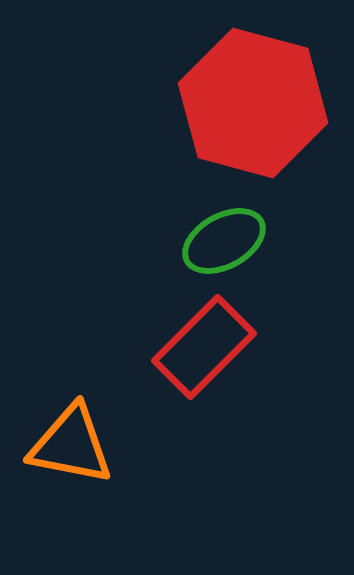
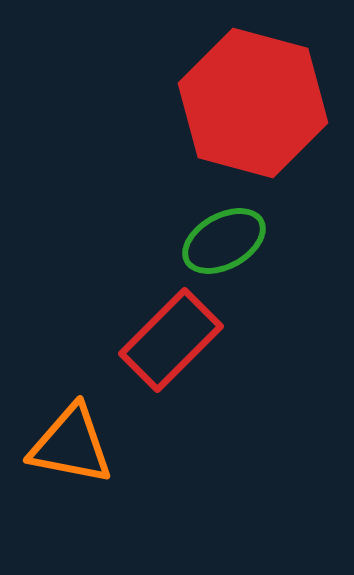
red rectangle: moved 33 px left, 7 px up
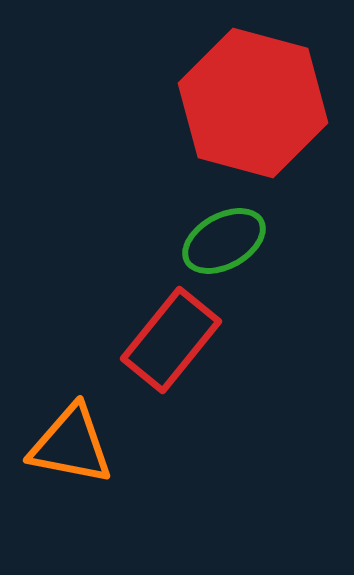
red rectangle: rotated 6 degrees counterclockwise
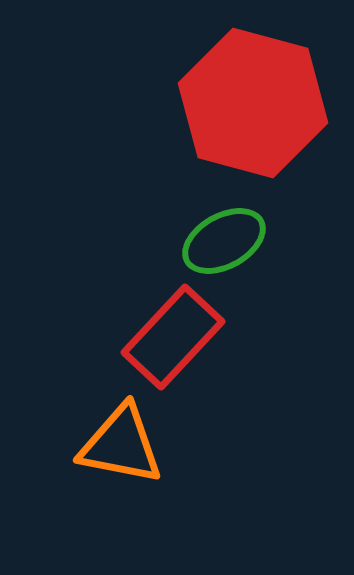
red rectangle: moved 2 px right, 3 px up; rotated 4 degrees clockwise
orange triangle: moved 50 px right
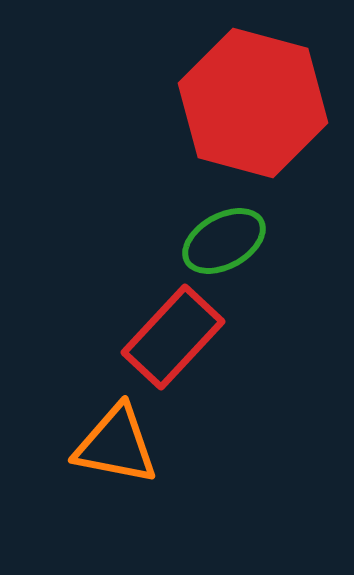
orange triangle: moved 5 px left
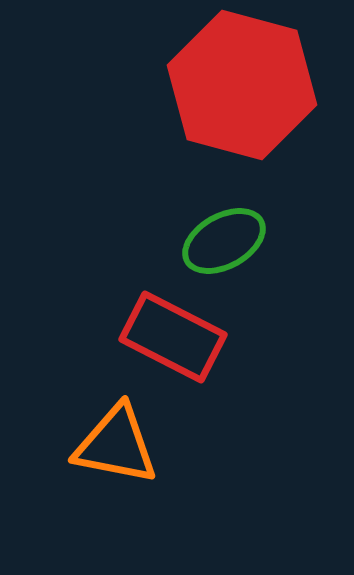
red hexagon: moved 11 px left, 18 px up
red rectangle: rotated 74 degrees clockwise
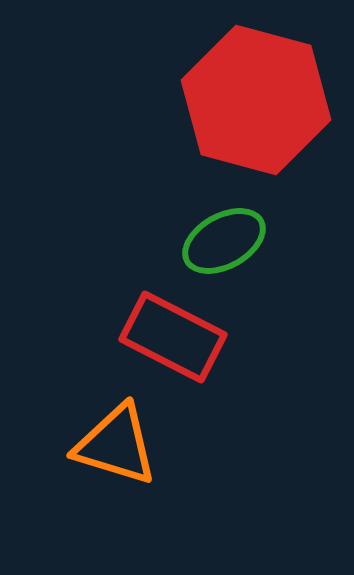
red hexagon: moved 14 px right, 15 px down
orange triangle: rotated 6 degrees clockwise
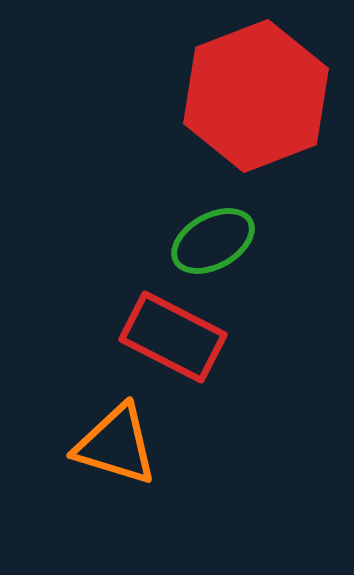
red hexagon: moved 4 px up; rotated 24 degrees clockwise
green ellipse: moved 11 px left
